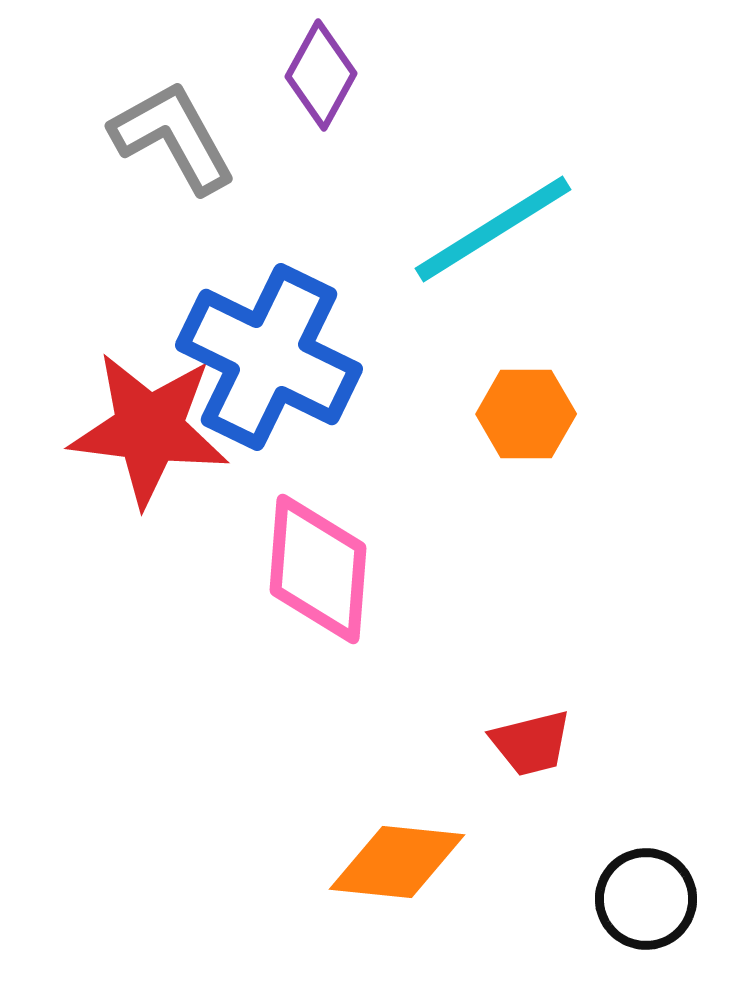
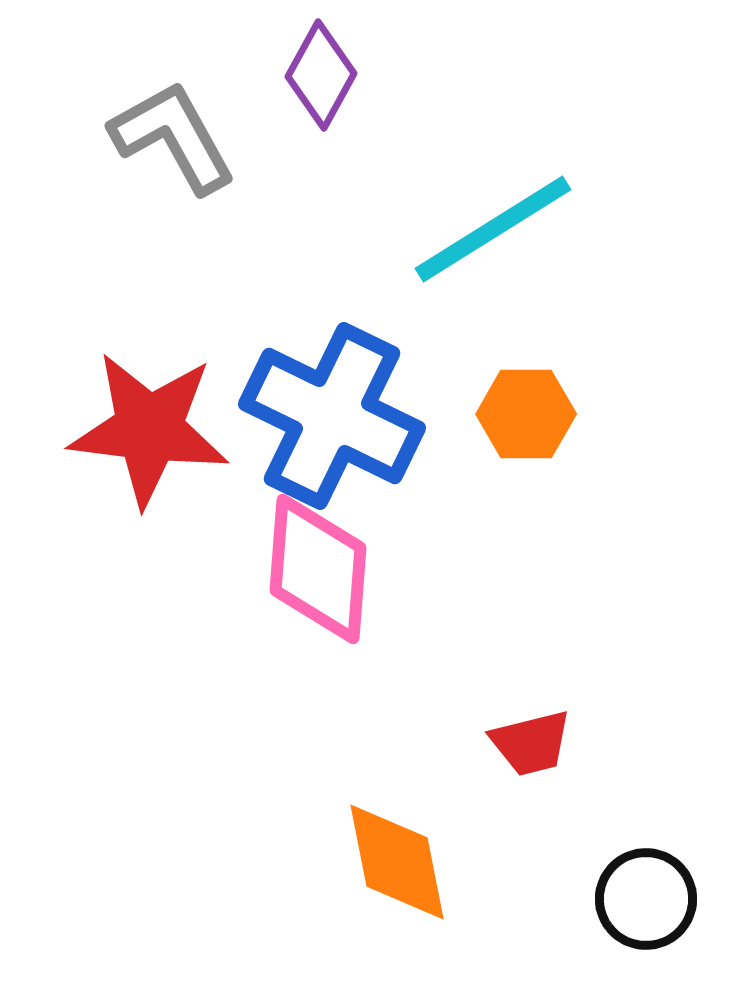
blue cross: moved 63 px right, 59 px down
orange diamond: rotated 73 degrees clockwise
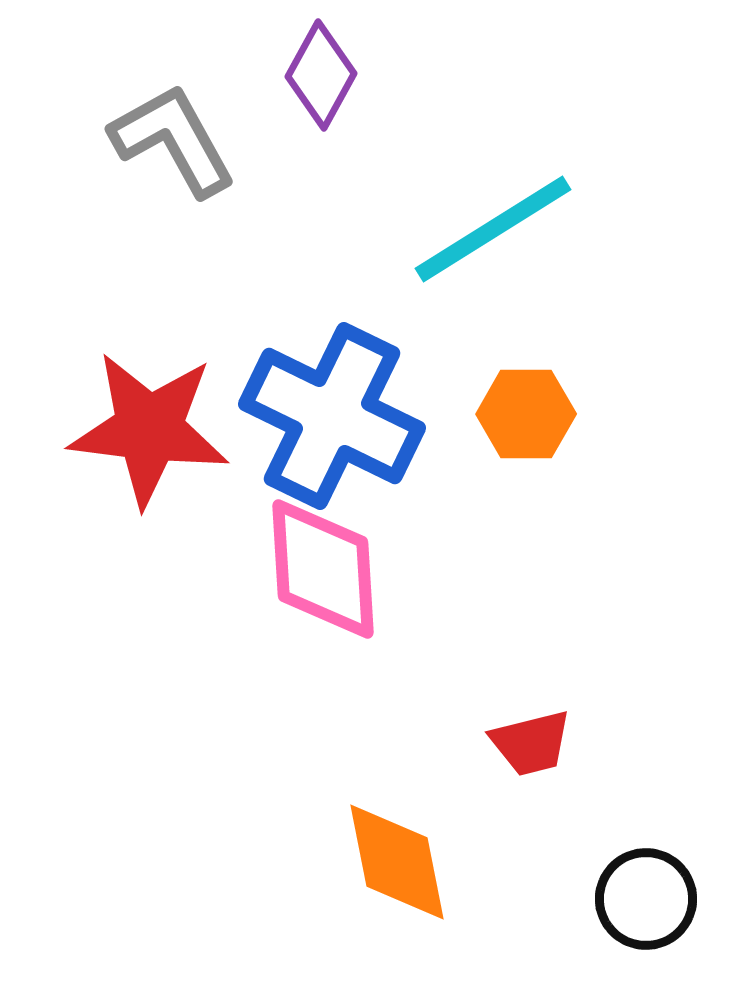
gray L-shape: moved 3 px down
pink diamond: moved 5 px right; rotated 8 degrees counterclockwise
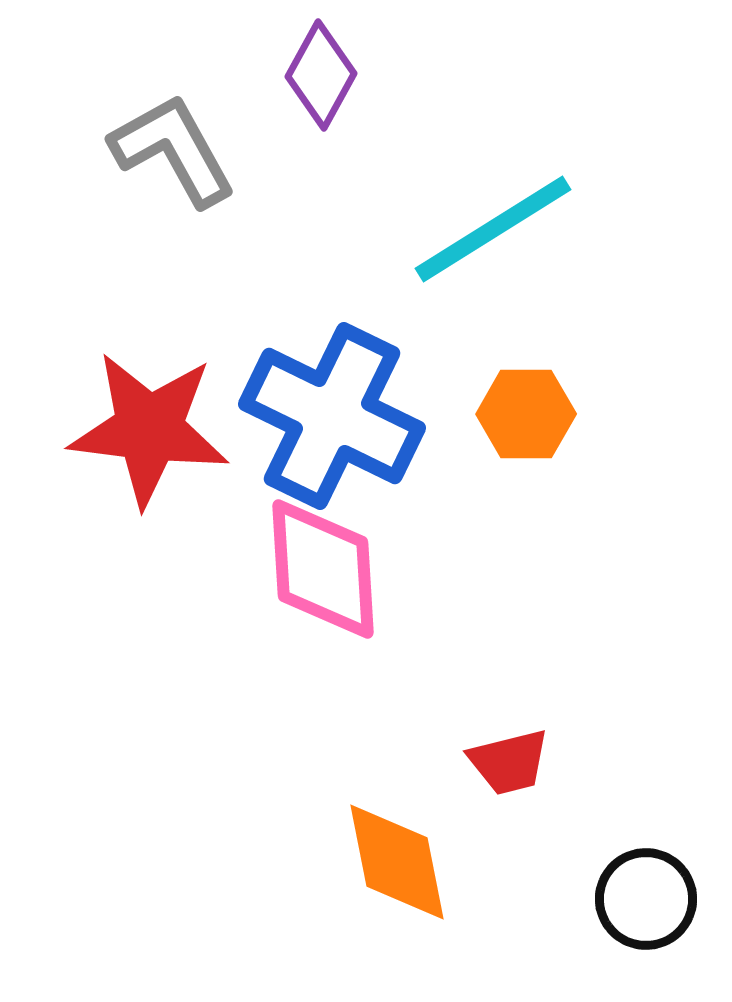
gray L-shape: moved 10 px down
red trapezoid: moved 22 px left, 19 px down
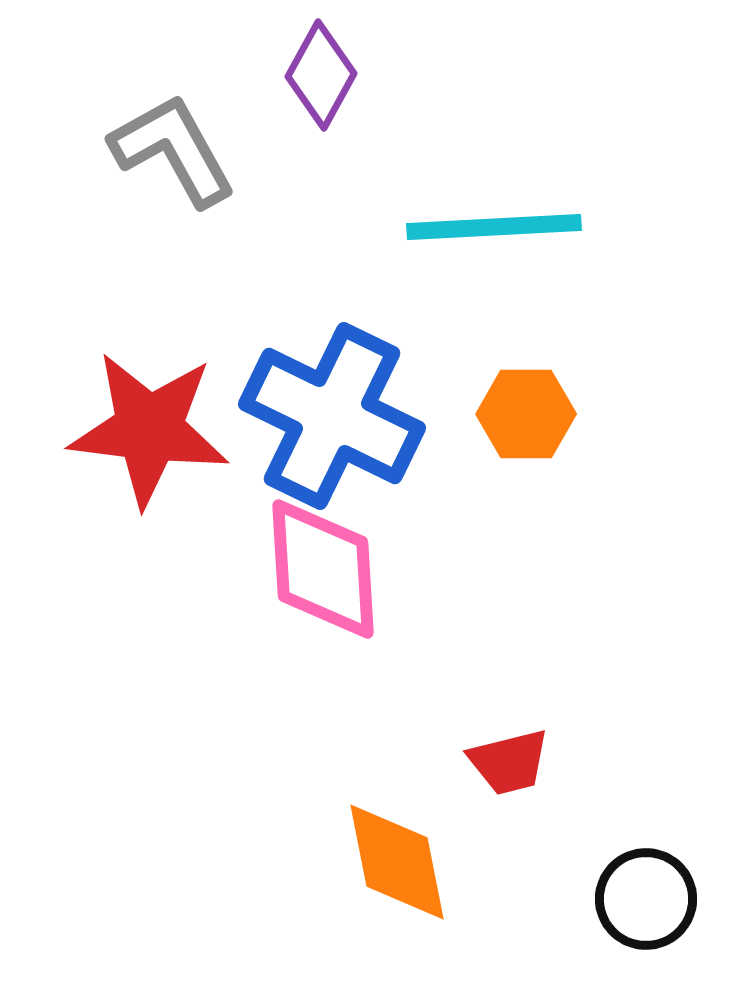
cyan line: moved 1 px right, 2 px up; rotated 29 degrees clockwise
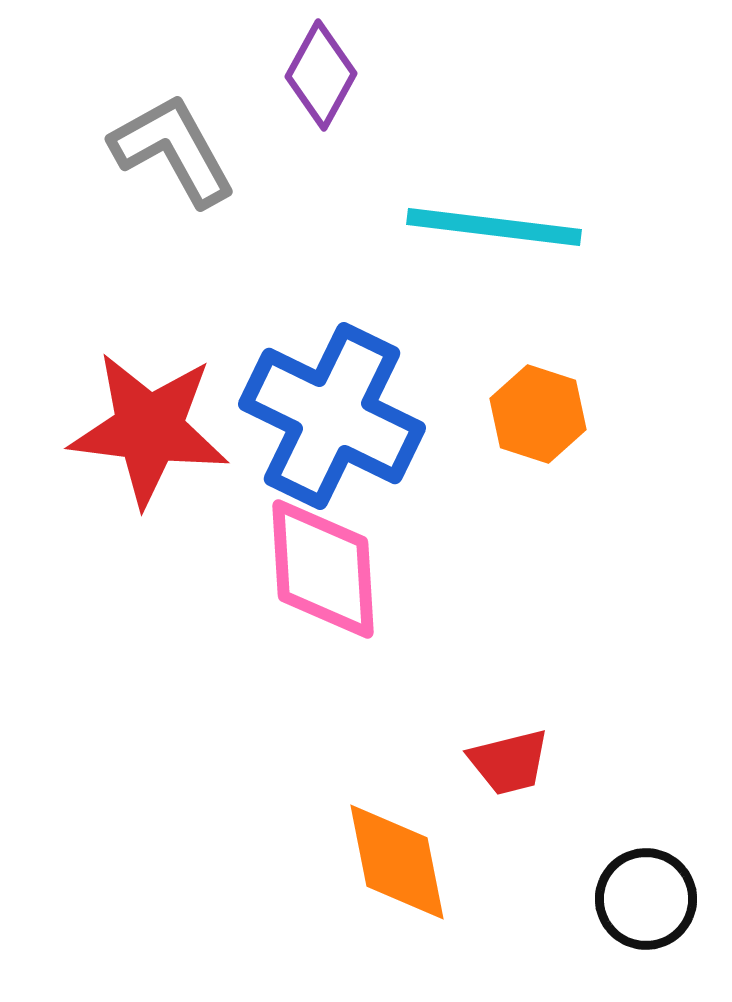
cyan line: rotated 10 degrees clockwise
orange hexagon: moved 12 px right; rotated 18 degrees clockwise
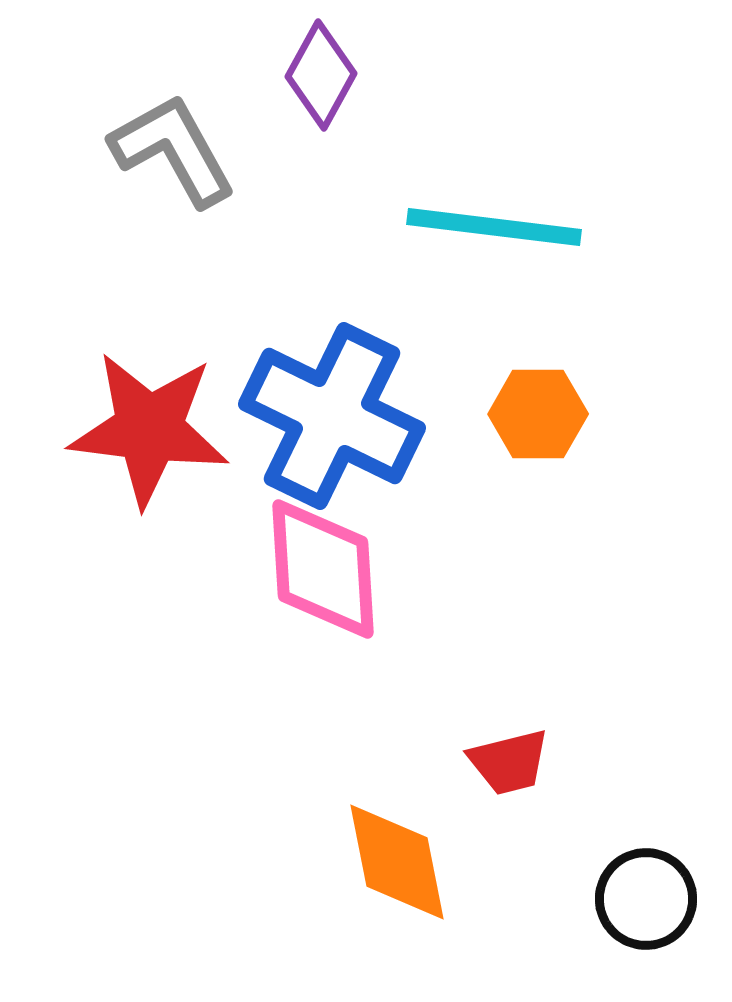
orange hexagon: rotated 18 degrees counterclockwise
